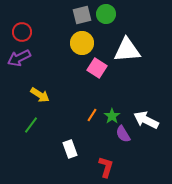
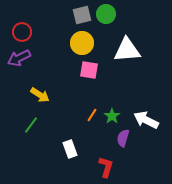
pink square: moved 8 px left, 2 px down; rotated 24 degrees counterclockwise
purple semicircle: moved 4 px down; rotated 48 degrees clockwise
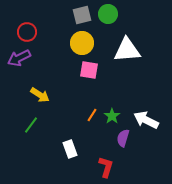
green circle: moved 2 px right
red circle: moved 5 px right
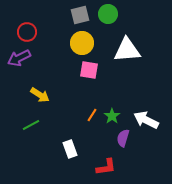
gray square: moved 2 px left
green line: rotated 24 degrees clockwise
red L-shape: rotated 65 degrees clockwise
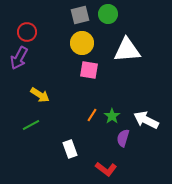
purple arrow: rotated 35 degrees counterclockwise
red L-shape: moved 2 px down; rotated 45 degrees clockwise
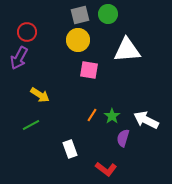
yellow circle: moved 4 px left, 3 px up
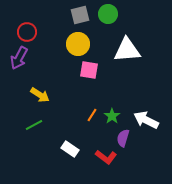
yellow circle: moved 4 px down
green line: moved 3 px right
white rectangle: rotated 36 degrees counterclockwise
red L-shape: moved 12 px up
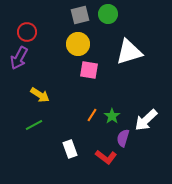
white triangle: moved 2 px right, 2 px down; rotated 12 degrees counterclockwise
white arrow: rotated 70 degrees counterclockwise
white rectangle: rotated 36 degrees clockwise
